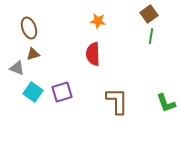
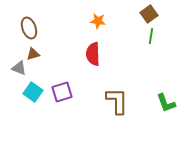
gray triangle: moved 2 px right
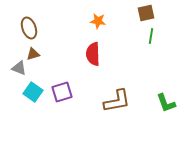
brown square: moved 3 px left, 1 px up; rotated 24 degrees clockwise
brown L-shape: rotated 80 degrees clockwise
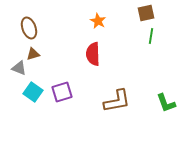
orange star: rotated 21 degrees clockwise
